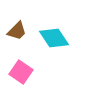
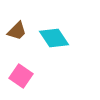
pink square: moved 4 px down
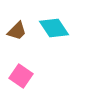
cyan diamond: moved 10 px up
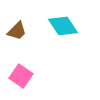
cyan diamond: moved 9 px right, 2 px up
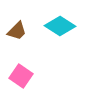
cyan diamond: moved 3 px left; rotated 24 degrees counterclockwise
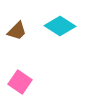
pink square: moved 1 px left, 6 px down
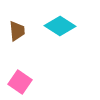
brown trapezoid: rotated 50 degrees counterclockwise
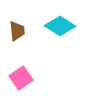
pink square: moved 1 px right, 4 px up; rotated 20 degrees clockwise
